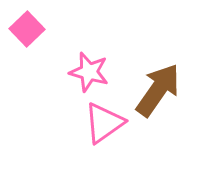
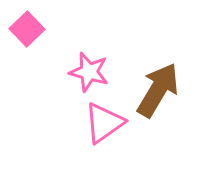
brown arrow: rotated 4 degrees counterclockwise
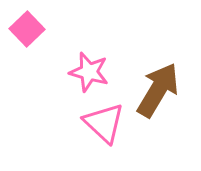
pink triangle: rotated 42 degrees counterclockwise
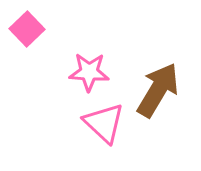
pink star: rotated 12 degrees counterclockwise
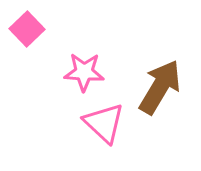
pink star: moved 5 px left
brown arrow: moved 2 px right, 3 px up
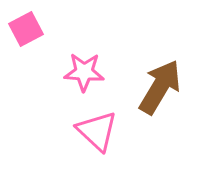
pink square: moved 1 px left; rotated 16 degrees clockwise
pink triangle: moved 7 px left, 8 px down
